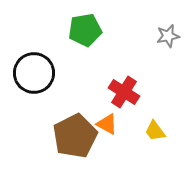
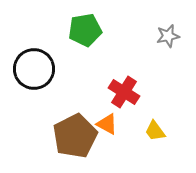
black circle: moved 4 px up
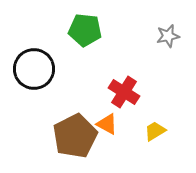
green pentagon: rotated 16 degrees clockwise
yellow trapezoid: rotated 95 degrees clockwise
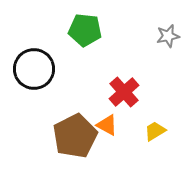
red cross: rotated 16 degrees clockwise
orange triangle: moved 1 px down
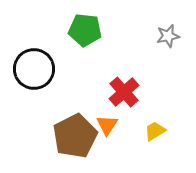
orange triangle: rotated 35 degrees clockwise
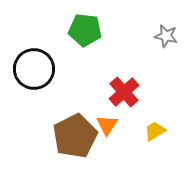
gray star: moved 2 px left; rotated 25 degrees clockwise
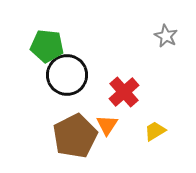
green pentagon: moved 38 px left, 16 px down
gray star: rotated 15 degrees clockwise
black circle: moved 33 px right, 6 px down
